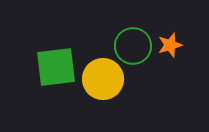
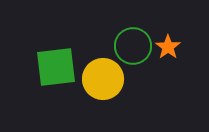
orange star: moved 2 px left, 2 px down; rotated 20 degrees counterclockwise
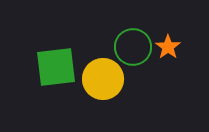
green circle: moved 1 px down
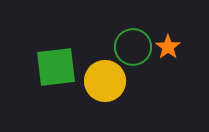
yellow circle: moved 2 px right, 2 px down
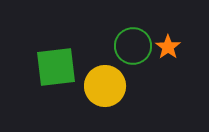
green circle: moved 1 px up
yellow circle: moved 5 px down
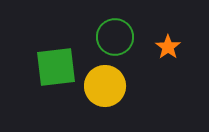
green circle: moved 18 px left, 9 px up
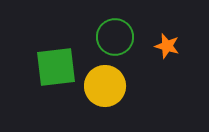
orange star: moved 1 px left, 1 px up; rotated 20 degrees counterclockwise
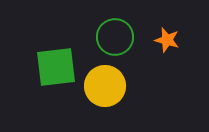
orange star: moved 6 px up
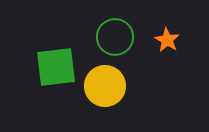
orange star: rotated 15 degrees clockwise
